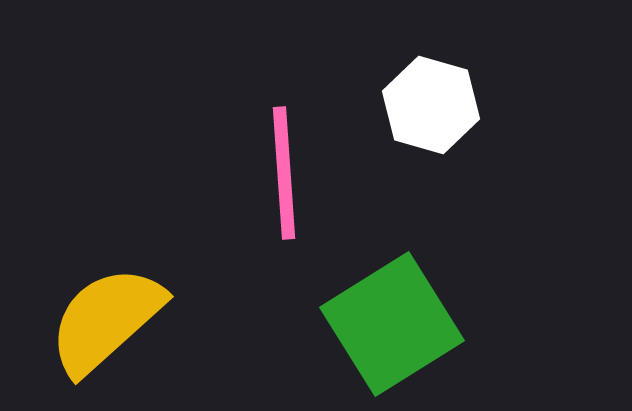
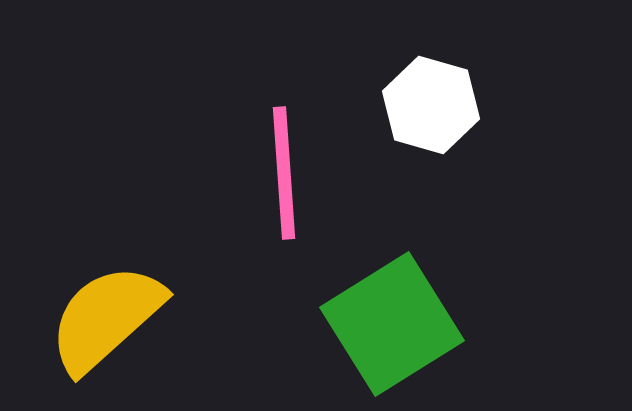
yellow semicircle: moved 2 px up
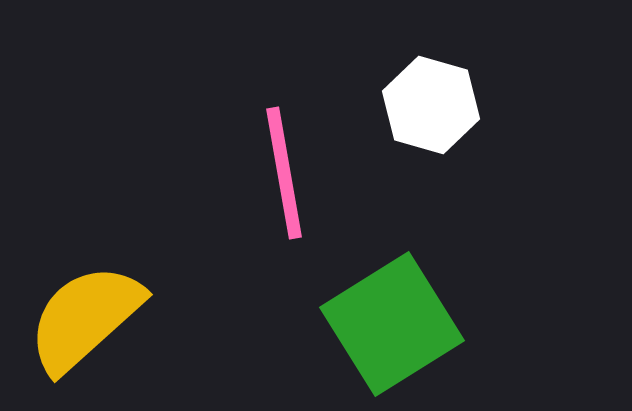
pink line: rotated 6 degrees counterclockwise
yellow semicircle: moved 21 px left
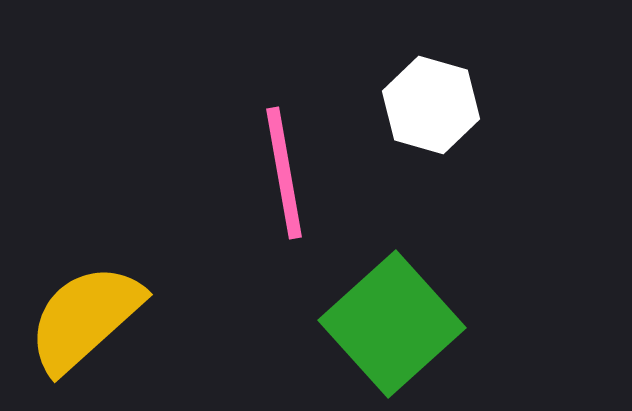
green square: rotated 10 degrees counterclockwise
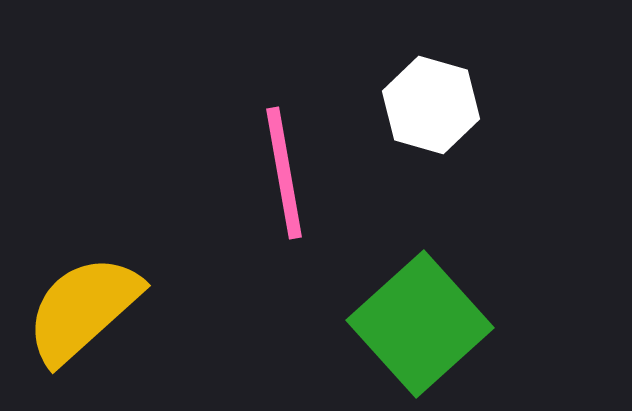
yellow semicircle: moved 2 px left, 9 px up
green square: moved 28 px right
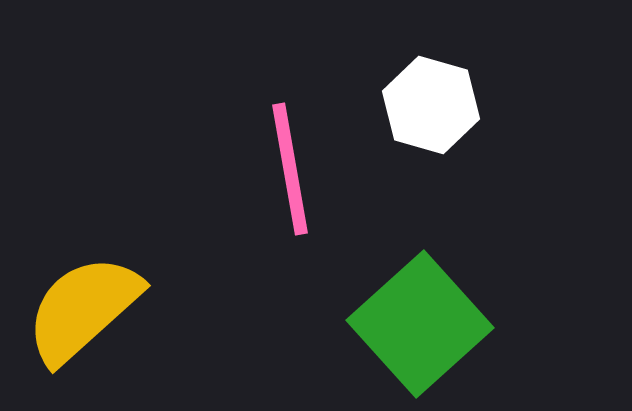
pink line: moved 6 px right, 4 px up
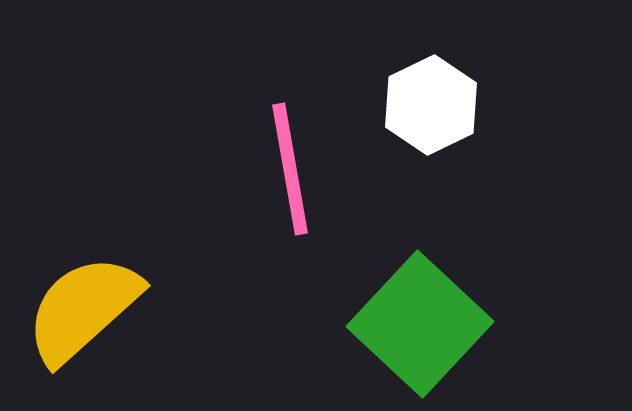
white hexagon: rotated 18 degrees clockwise
green square: rotated 5 degrees counterclockwise
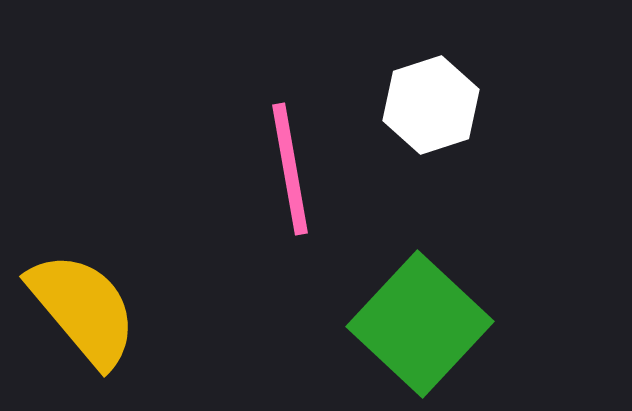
white hexagon: rotated 8 degrees clockwise
yellow semicircle: rotated 92 degrees clockwise
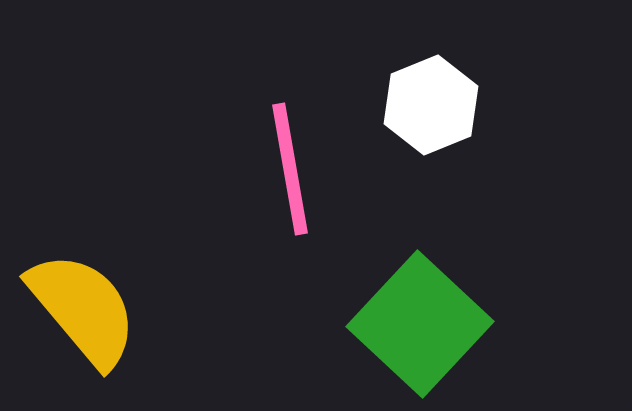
white hexagon: rotated 4 degrees counterclockwise
